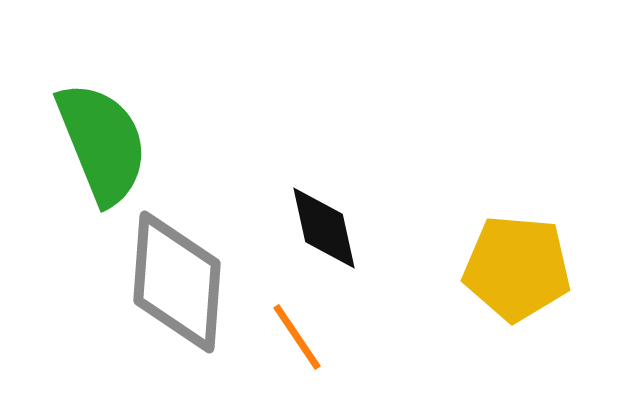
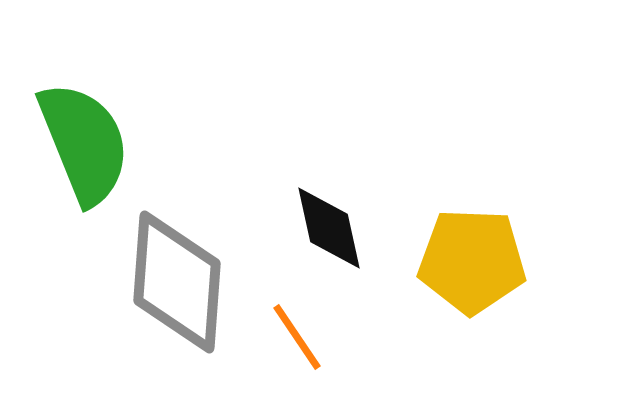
green semicircle: moved 18 px left
black diamond: moved 5 px right
yellow pentagon: moved 45 px left, 7 px up; rotated 3 degrees counterclockwise
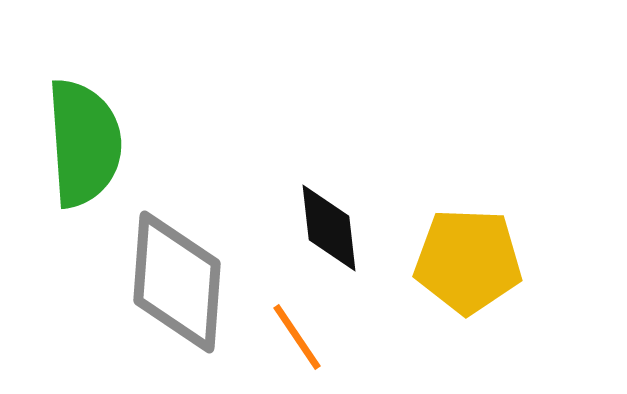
green semicircle: rotated 18 degrees clockwise
black diamond: rotated 6 degrees clockwise
yellow pentagon: moved 4 px left
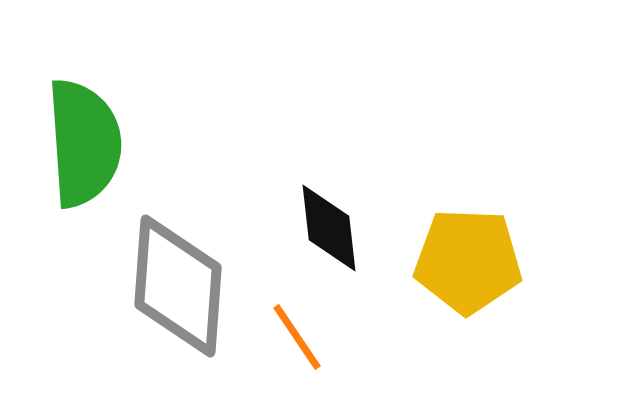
gray diamond: moved 1 px right, 4 px down
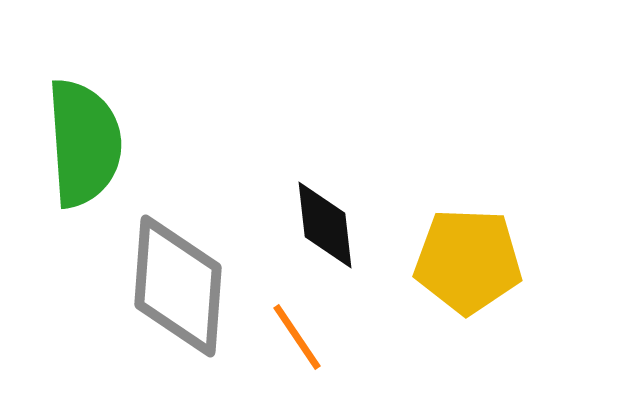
black diamond: moved 4 px left, 3 px up
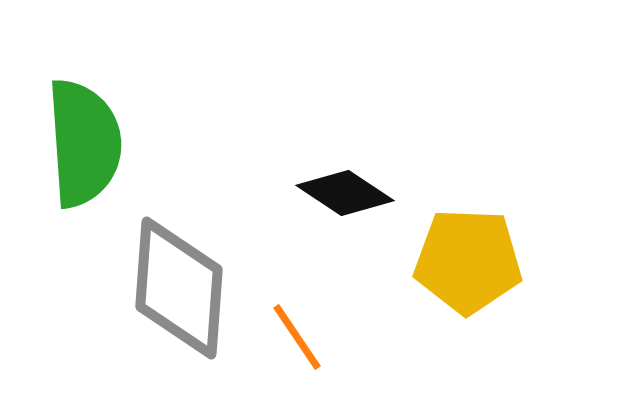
black diamond: moved 20 px right, 32 px up; rotated 50 degrees counterclockwise
gray diamond: moved 1 px right, 2 px down
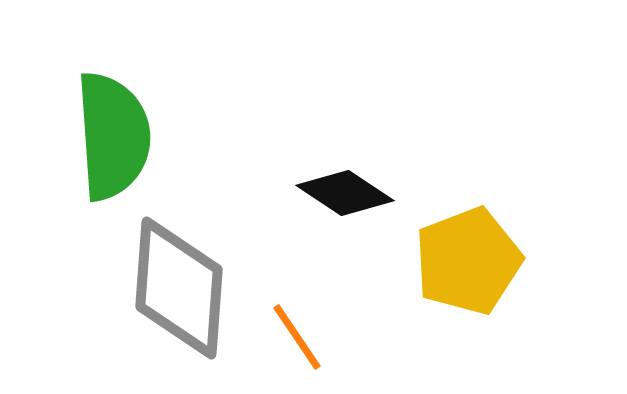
green semicircle: moved 29 px right, 7 px up
yellow pentagon: rotated 23 degrees counterclockwise
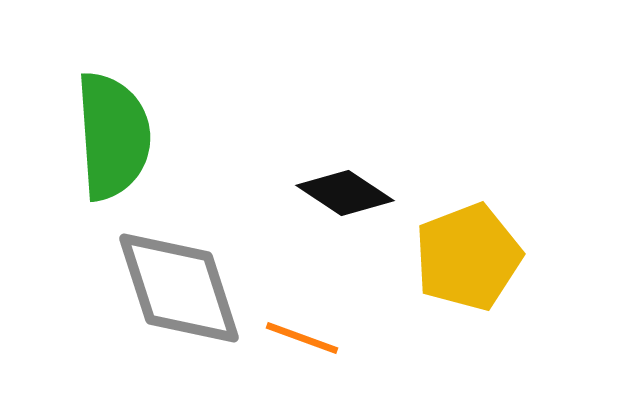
yellow pentagon: moved 4 px up
gray diamond: rotated 22 degrees counterclockwise
orange line: moved 5 px right, 1 px down; rotated 36 degrees counterclockwise
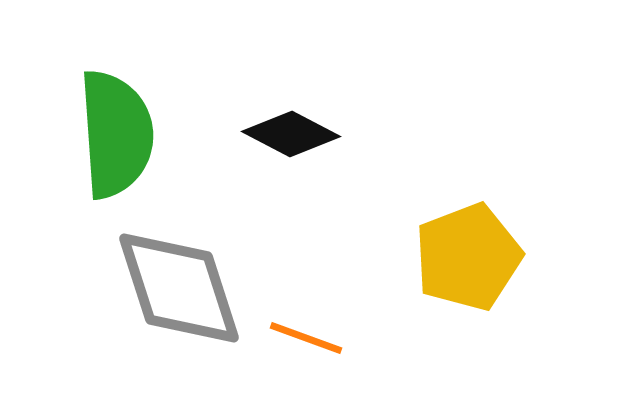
green semicircle: moved 3 px right, 2 px up
black diamond: moved 54 px left, 59 px up; rotated 6 degrees counterclockwise
orange line: moved 4 px right
